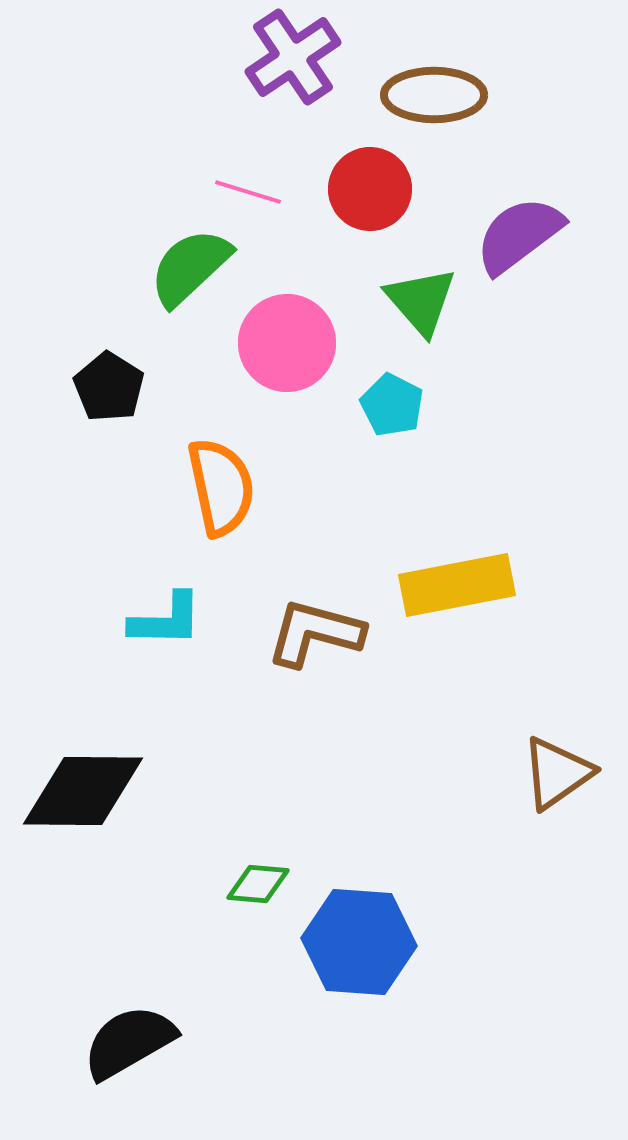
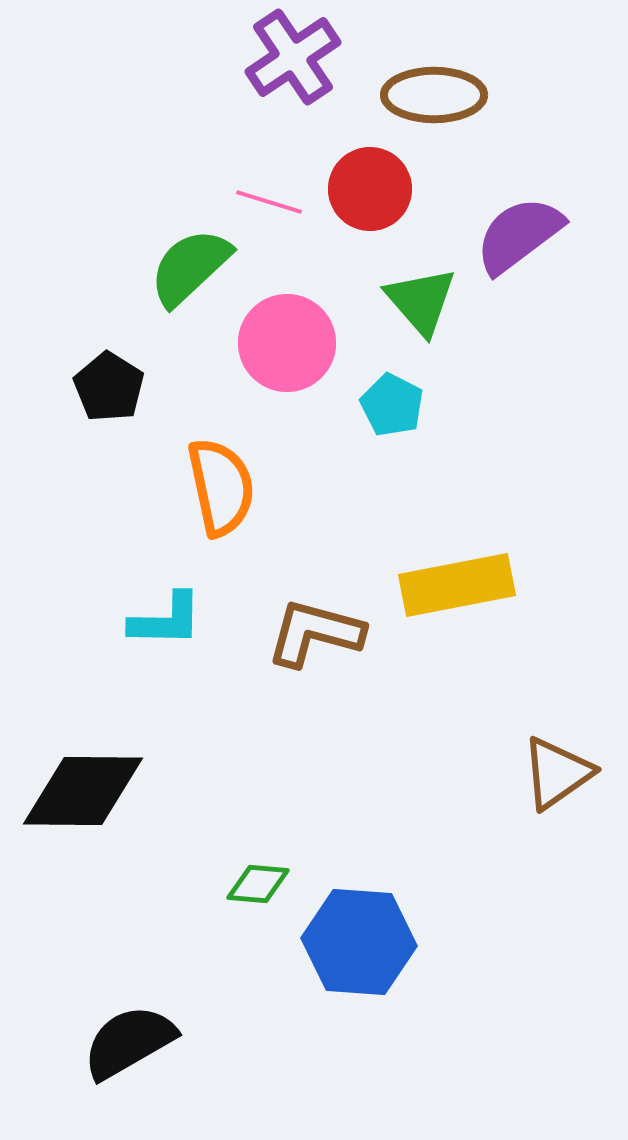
pink line: moved 21 px right, 10 px down
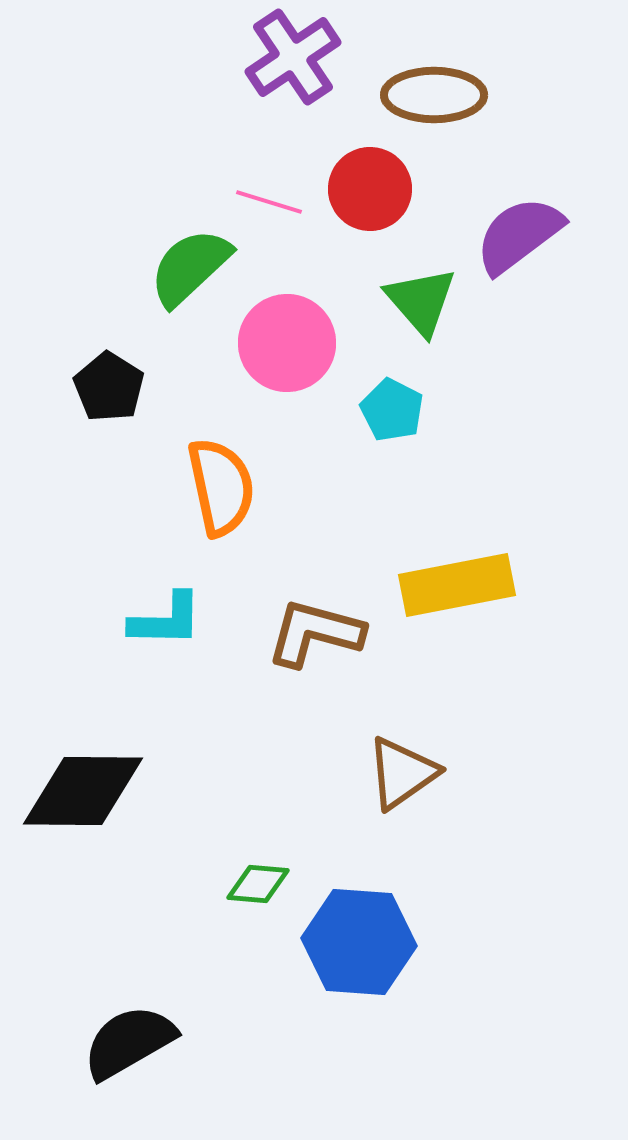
cyan pentagon: moved 5 px down
brown triangle: moved 155 px left
